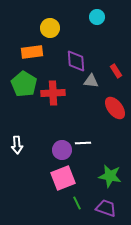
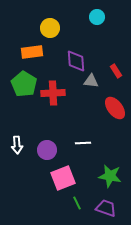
purple circle: moved 15 px left
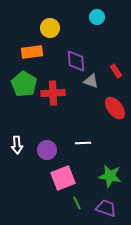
gray triangle: rotated 14 degrees clockwise
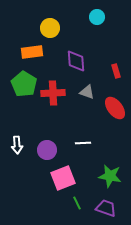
red rectangle: rotated 16 degrees clockwise
gray triangle: moved 4 px left, 11 px down
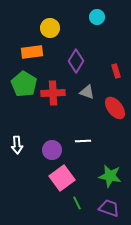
purple diamond: rotated 35 degrees clockwise
white line: moved 2 px up
purple circle: moved 5 px right
pink square: moved 1 px left; rotated 15 degrees counterclockwise
purple trapezoid: moved 3 px right
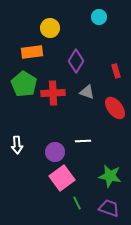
cyan circle: moved 2 px right
purple circle: moved 3 px right, 2 px down
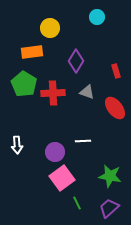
cyan circle: moved 2 px left
purple trapezoid: rotated 60 degrees counterclockwise
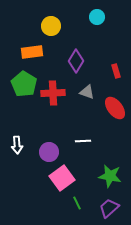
yellow circle: moved 1 px right, 2 px up
purple circle: moved 6 px left
